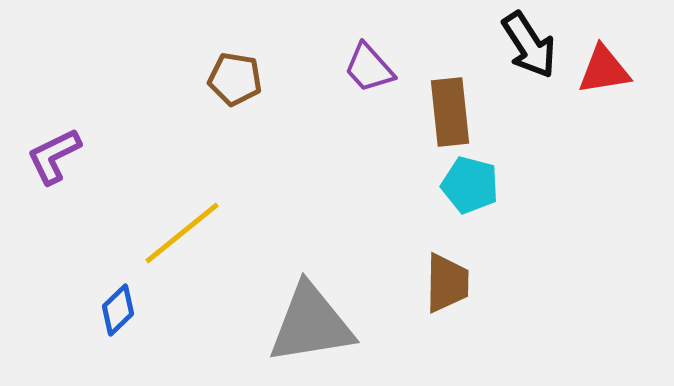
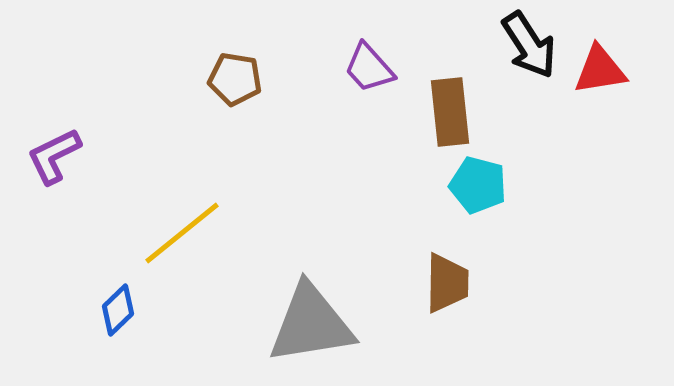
red triangle: moved 4 px left
cyan pentagon: moved 8 px right
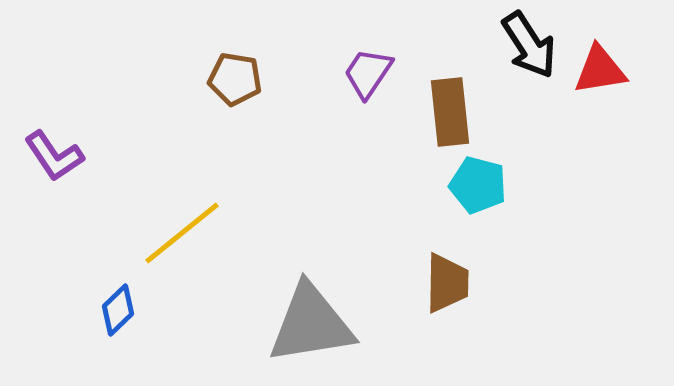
purple trapezoid: moved 1 px left, 5 px down; rotated 76 degrees clockwise
purple L-shape: rotated 98 degrees counterclockwise
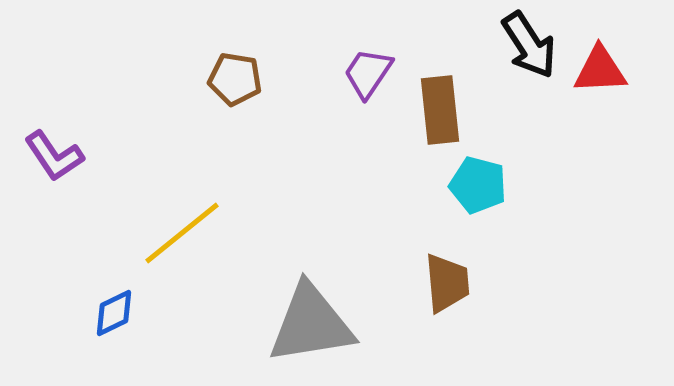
red triangle: rotated 6 degrees clockwise
brown rectangle: moved 10 px left, 2 px up
brown trapezoid: rotated 6 degrees counterclockwise
blue diamond: moved 4 px left, 3 px down; rotated 18 degrees clockwise
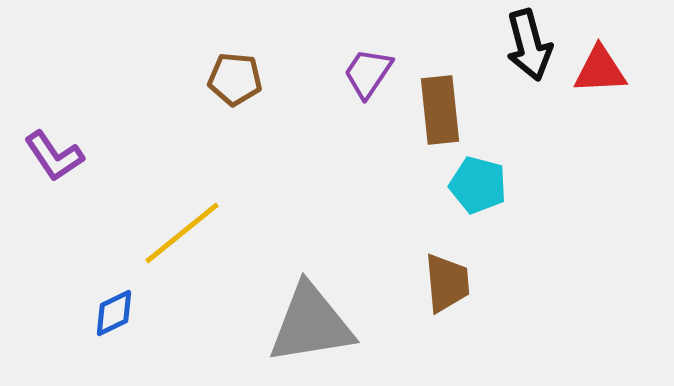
black arrow: rotated 18 degrees clockwise
brown pentagon: rotated 4 degrees counterclockwise
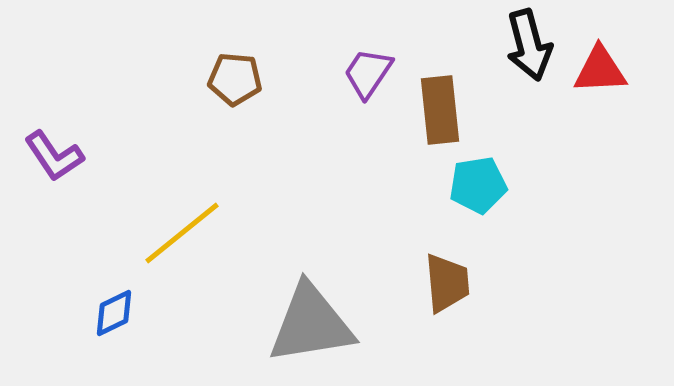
cyan pentagon: rotated 24 degrees counterclockwise
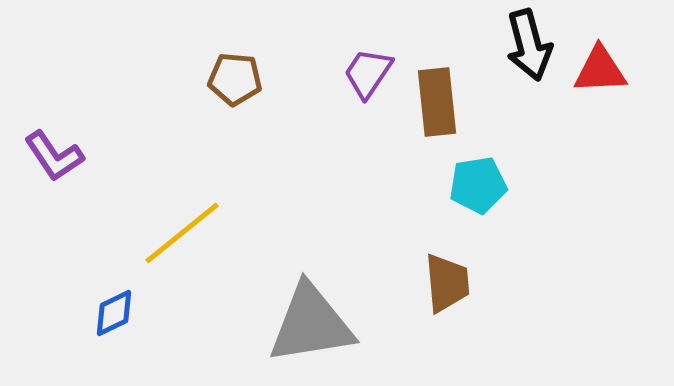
brown rectangle: moved 3 px left, 8 px up
